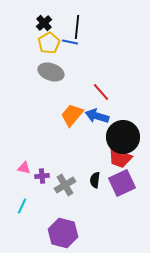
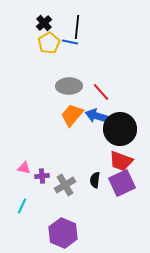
gray ellipse: moved 18 px right, 14 px down; rotated 20 degrees counterclockwise
black circle: moved 3 px left, 8 px up
red trapezoid: moved 1 px right, 3 px down
purple hexagon: rotated 8 degrees clockwise
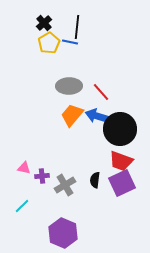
cyan line: rotated 21 degrees clockwise
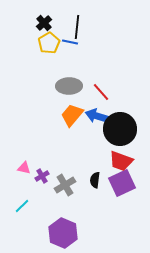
purple cross: rotated 24 degrees counterclockwise
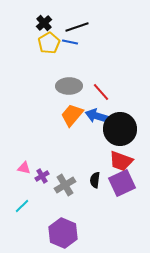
black line: rotated 65 degrees clockwise
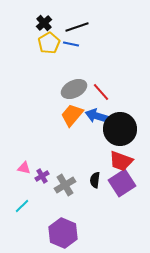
blue line: moved 1 px right, 2 px down
gray ellipse: moved 5 px right, 3 px down; rotated 25 degrees counterclockwise
purple square: rotated 8 degrees counterclockwise
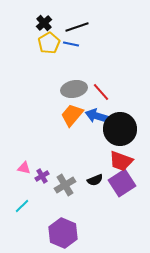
gray ellipse: rotated 15 degrees clockwise
black semicircle: rotated 119 degrees counterclockwise
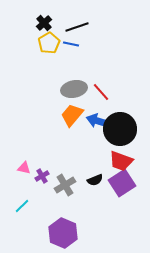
blue arrow: moved 1 px right, 5 px down
